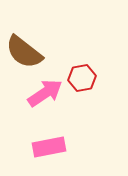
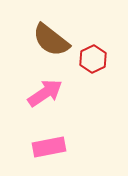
brown semicircle: moved 27 px right, 12 px up
red hexagon: moved 11 px right, 19 px up; rotated 16 degrees counterclockwise
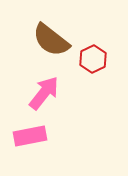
pink arrow: moved 1 px left; rotated 18 degrees counterclockwise
pink rectangle: moved 19 px left, 11 px up
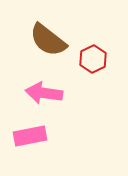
brown semicircle: moved 3 px left
pink arrow: rotated 120 degrees counterclockwise
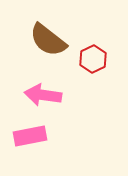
pink arrow: moved 1 px left, 2 px down
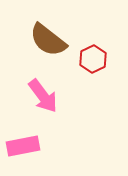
pink arrow: moved 1 px down; rotated 135 degrees counterclockwise
pink rectangle: moved 7 px left, 10 px down
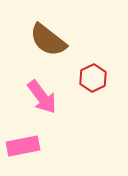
red hexagon: moved 19 px down
pink arrow: moved 1 px left, 1 px down
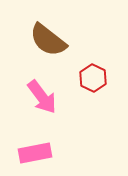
red hexagon: rotated 8 degrees counterclockwise
pink rectangle: moved 12 px right, 7 px down
